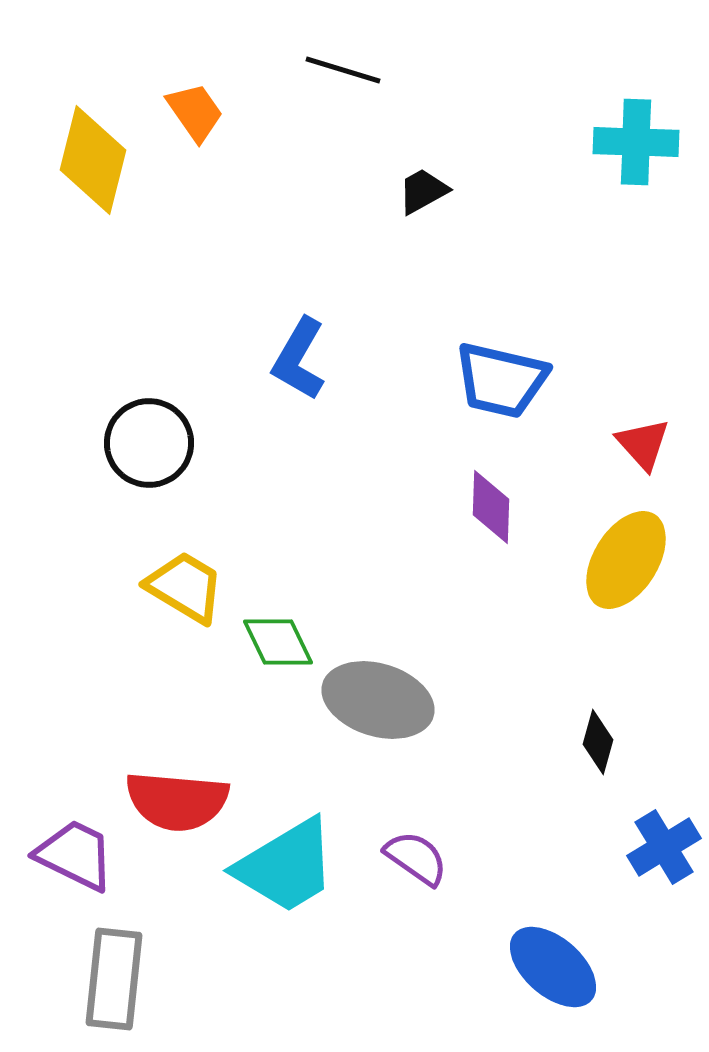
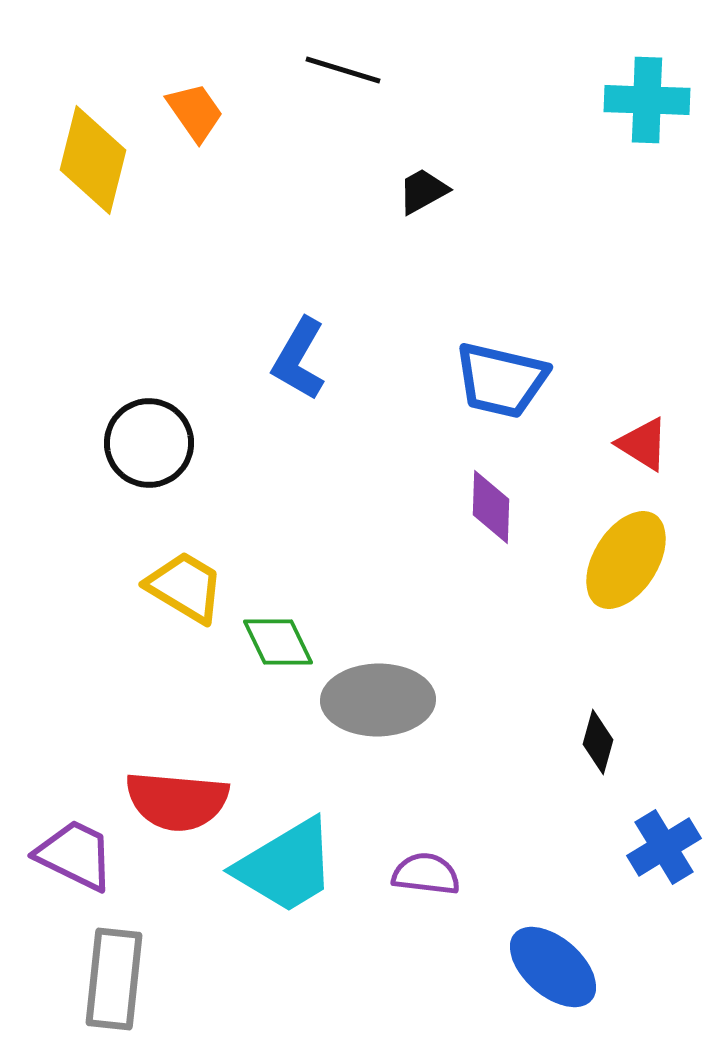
cyan cross: moved 11 px right, 42 px up
red triangle: rotated 16 degrees counterclockwise
gray ellipse: rotated 18 degrees counterclockwise
purple semicircle: moved 10 px right, 16 px down; rotated 28 degrees counterclockwise
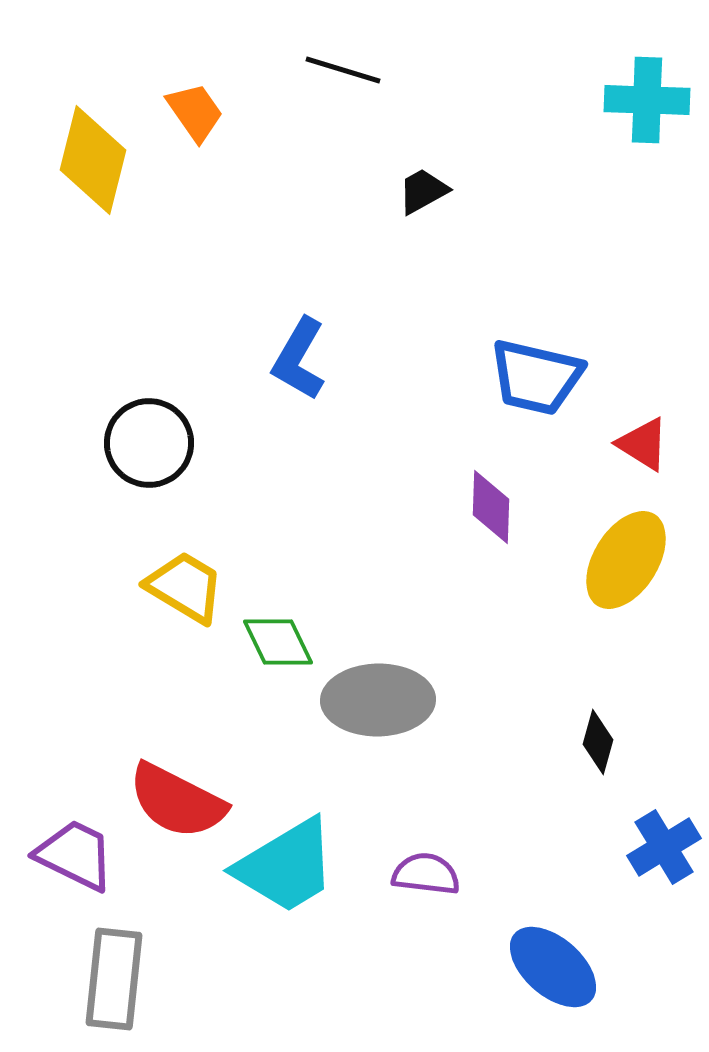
blue trapezoid: moved 35 px right, 3 px up
red semicircle: rotated 22 degrees clockwise
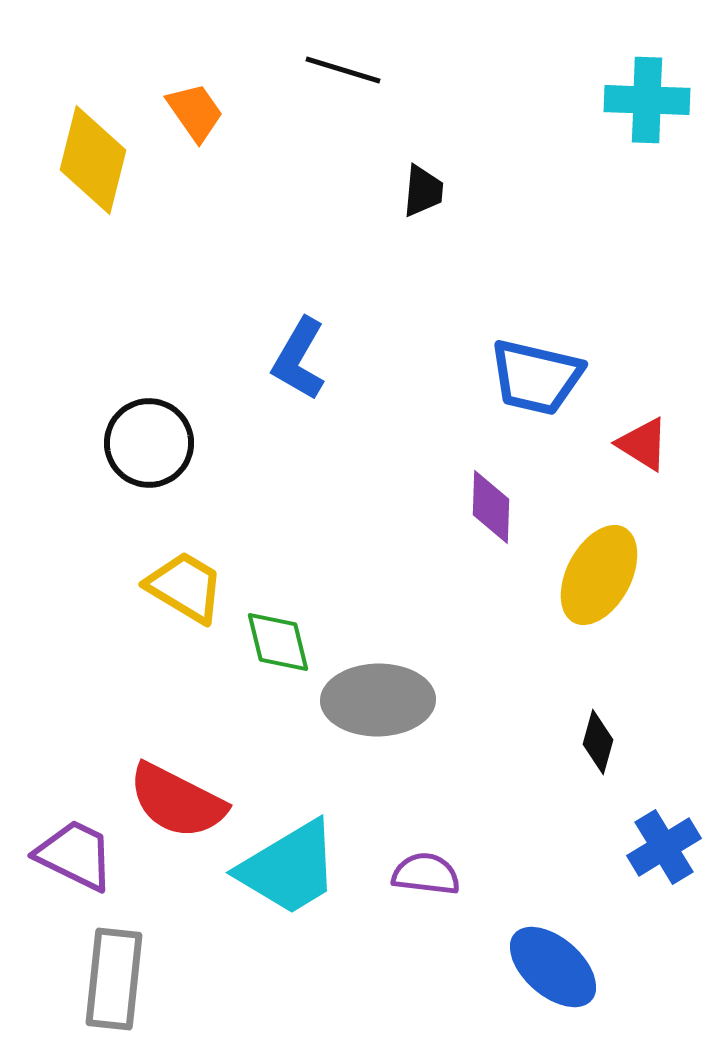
black trapezoid: rotated 124 degrees clockwise
yellow ellipse: moved 27 px left, 15 px down; rotated 4 degrees counterclockwise
green diamond: rotated 12 degrees clockwise
cyan trapezoid: moved 3 px right, 2 px down
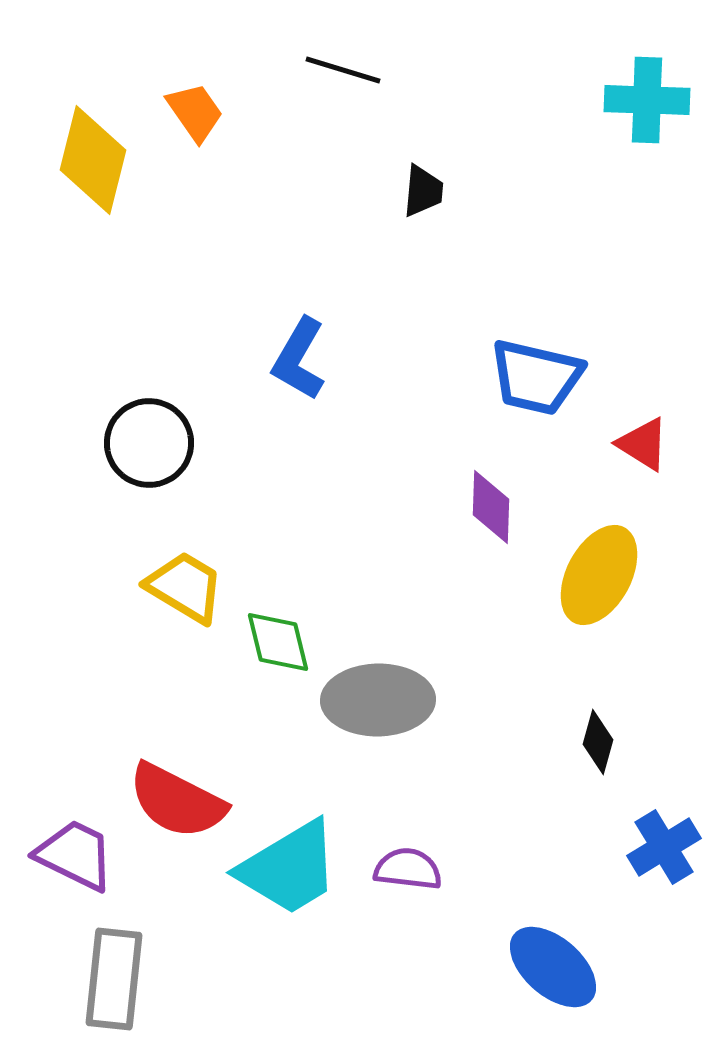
purple semicircle: moved 18 px left, 5 px up
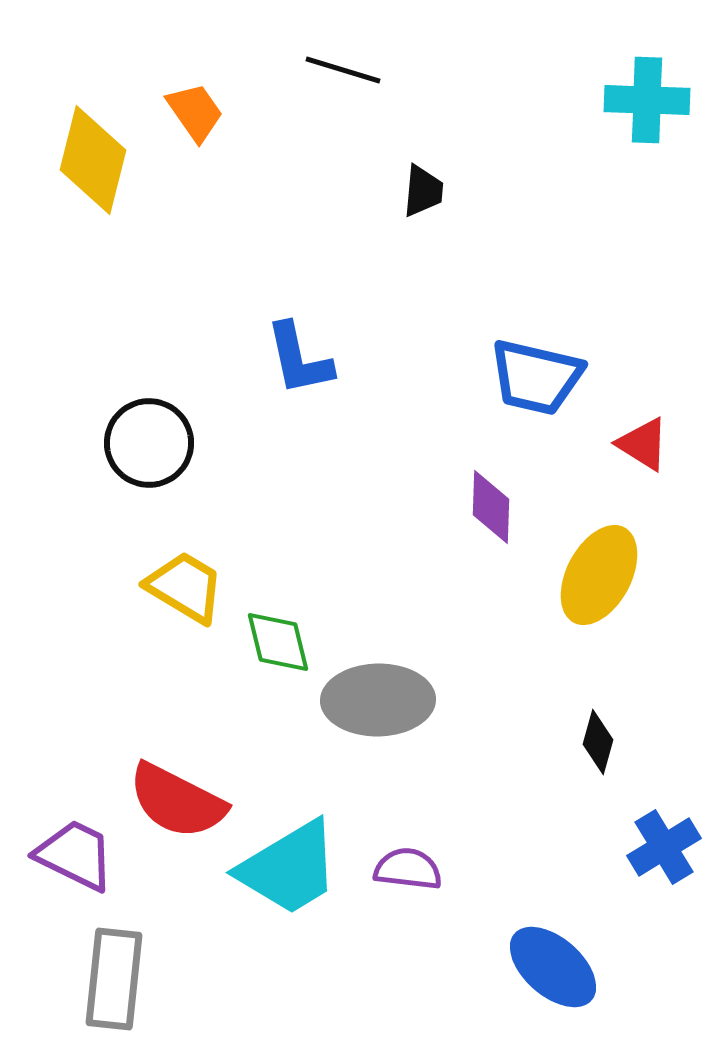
blue L-shape: rotated 42 degrees counterclockwise
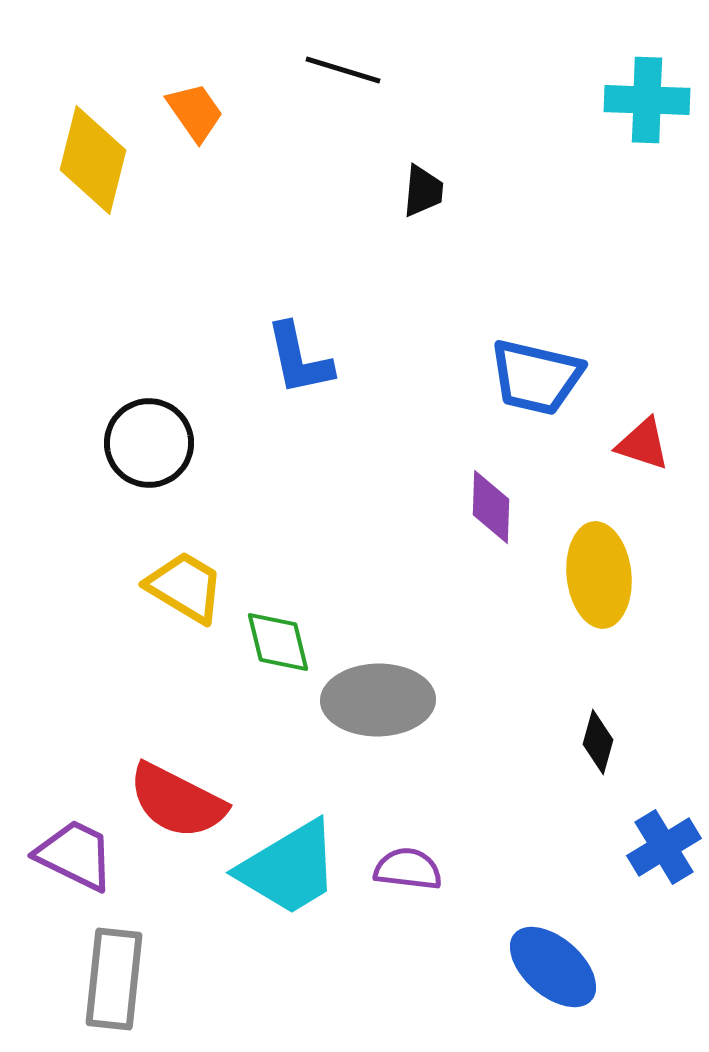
red triangle: rotated 14 degrees counterclockwise
yellow ellipse: rotated 34 degrees counterclockwise
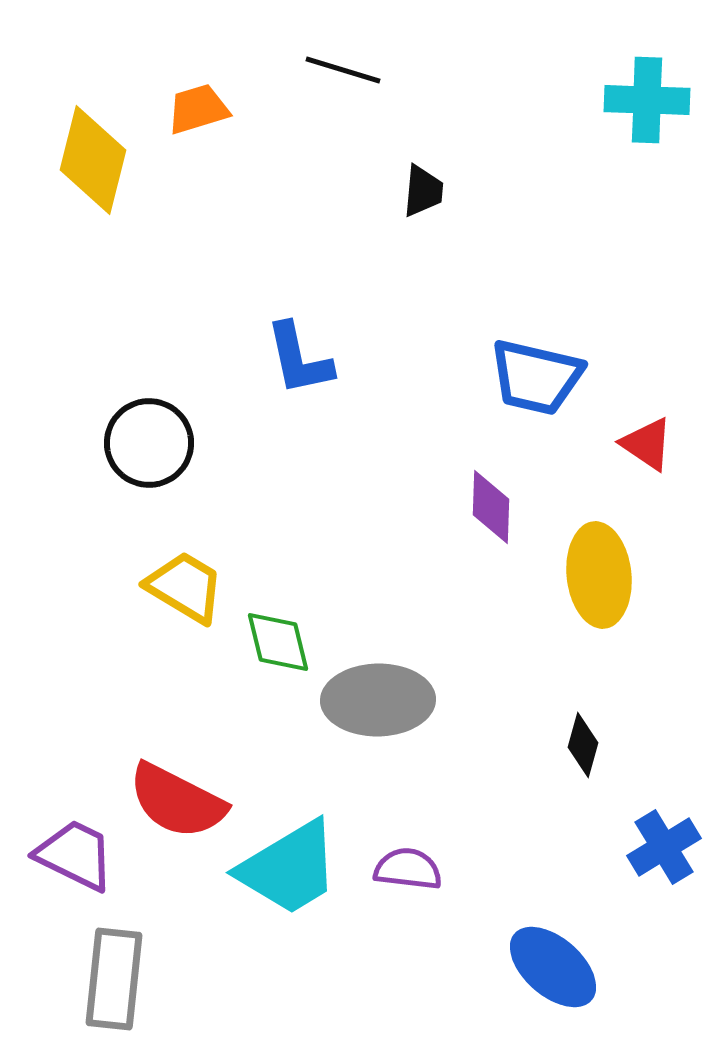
orange trapezoid: moved 3 px right, 3 px up; rotated 72 degrees counterclockwise
red triangle: moved 4 px right; rotated 16 degrees clockwise
black diamond: moved 15 px left, 3 px down
